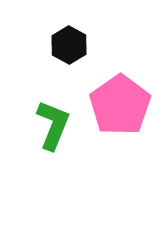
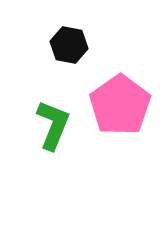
black hexagon: rotated 18 degrees counterclockwise
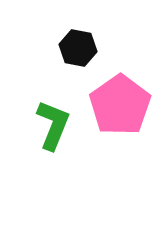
black hexagon: moved 9 px right, 3 px down
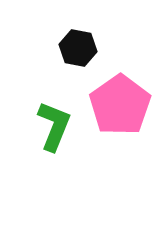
green L-shape: moved 1 px right, 1 px down
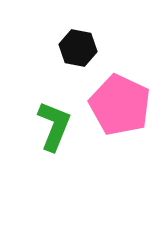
pink pentagon: rotated 12 degrees counterclockwise
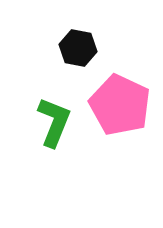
green L-shape: moved 4 px up
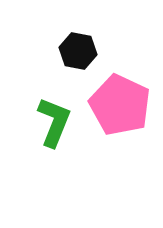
black hexagon: moved 3 px down
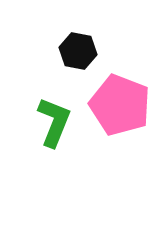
pink pentagon: rotated 4 degrees counterclockwise
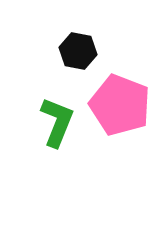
green L-shape: moved 3 px right
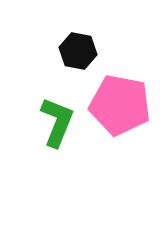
pink pentagon: rotated 10 degrees counterclockwise
